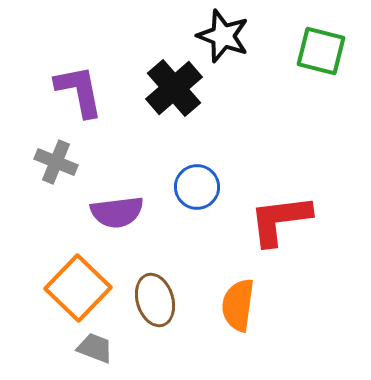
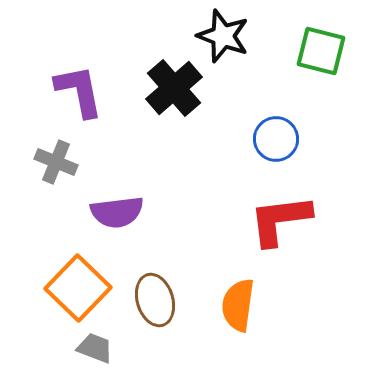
blue circle: moved 79 px right, 48 px up
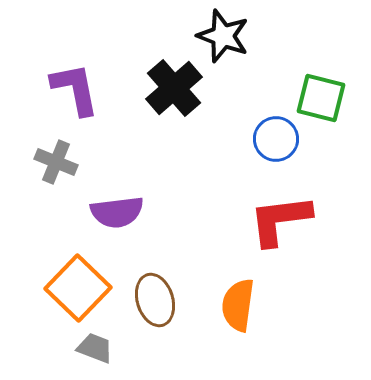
green square: moved 47 px down
purple L-shape: moved 4 px left, 2 px up
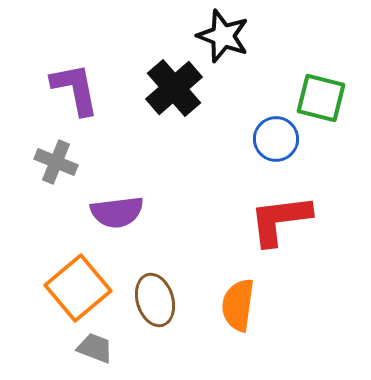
orange square: rotated 6 degrees clockwise
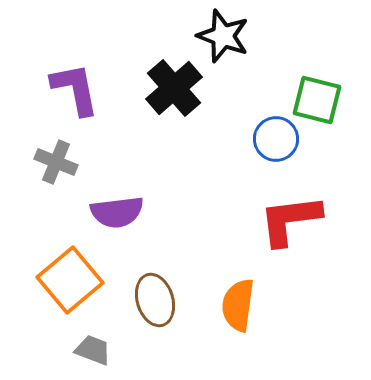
green square: moved 4 px left, 2 px down
red L-shape: moved 10 px right
orange square: moved 8 px left, 8 px up
gray trapezoid: moved 2 px left, 2 px down
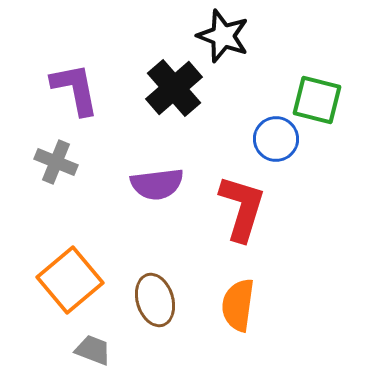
purple semicircle: moved 40 px right, 28 px up
red L-shape: moved 48 px left, 12 px up; rotated 114 degrees clockwise
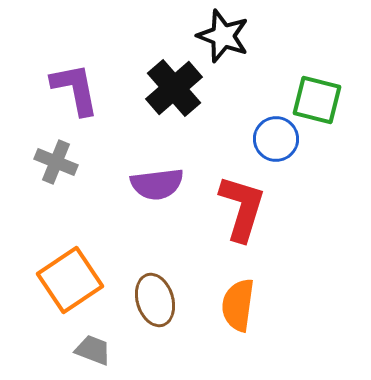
orange square: rotated 6 degrees clockwise
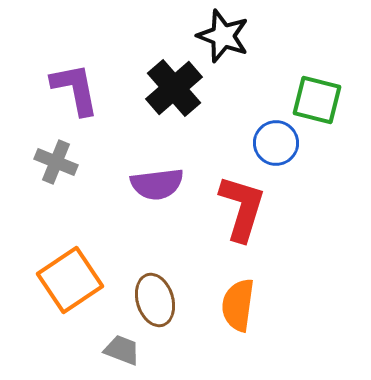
blue circle: moved 4 px down
gray trapezoid: moved 29 px right
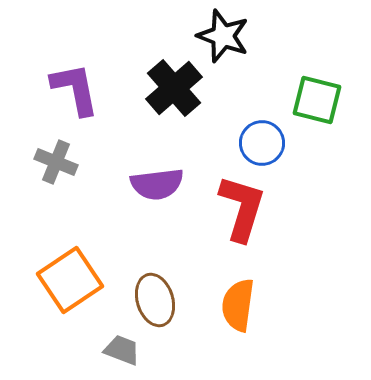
blue circle: moved 14 px left
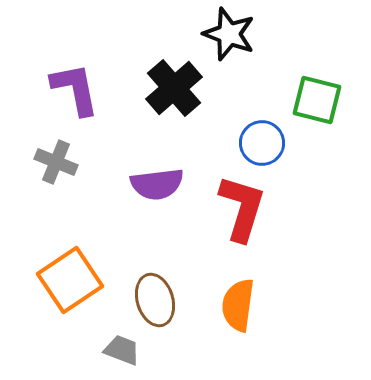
black star: moved 6 px right, 2 px up
